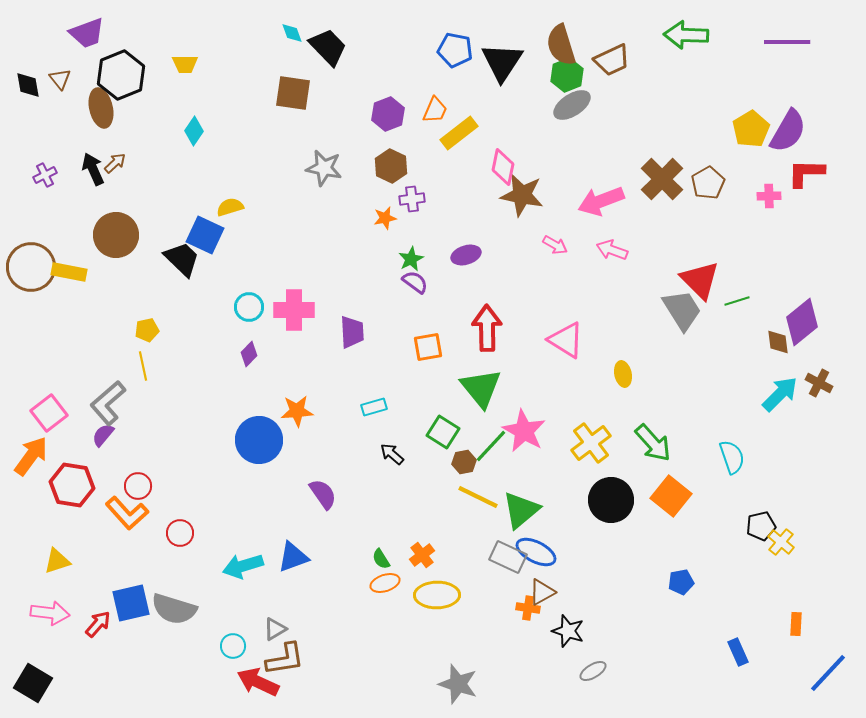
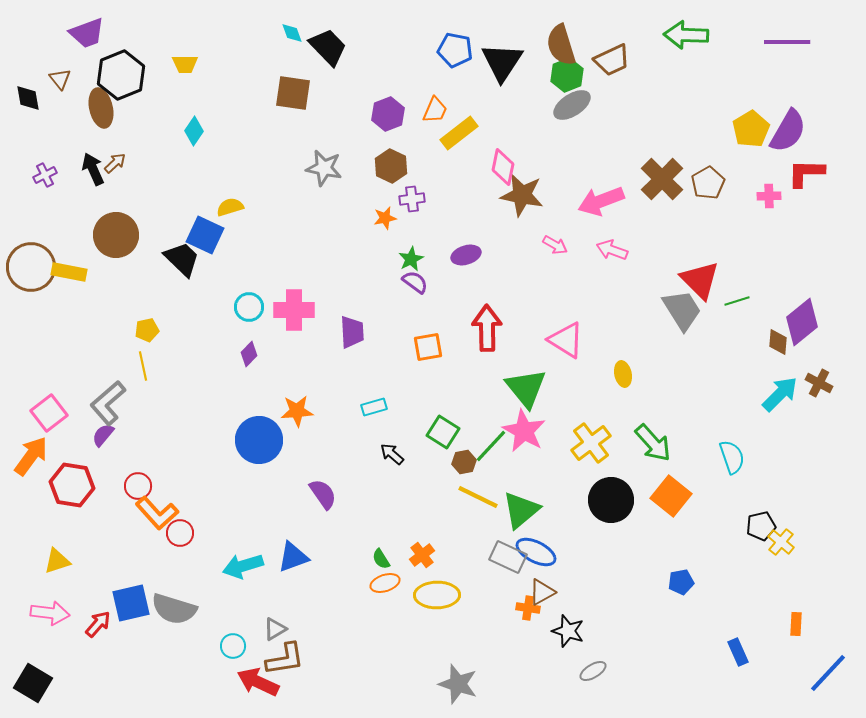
black diamond at (28, 85): moved 13 px down
brown diamond at (778, 342): rotated 12 degrees clockwise
green triangle at (481, 388): moved 45 px right
orange L-shape at (127, 513): moved 30 px right
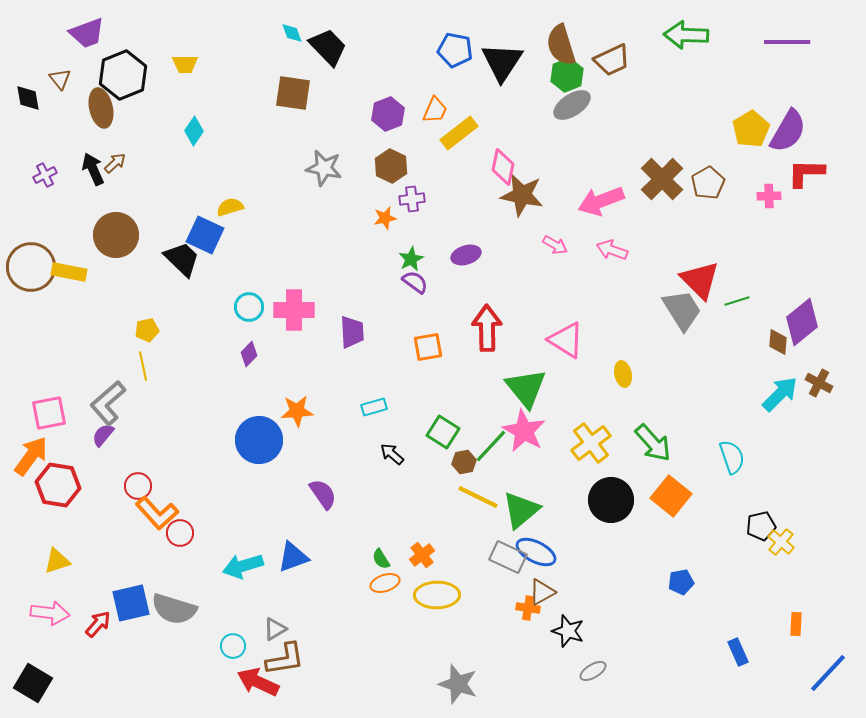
black hexagon at (121, 75): moved 2 px right
pink square at (49, 413): rotated 27 degrees clockwise
red hexagon at (72, 485): moved 14 px left
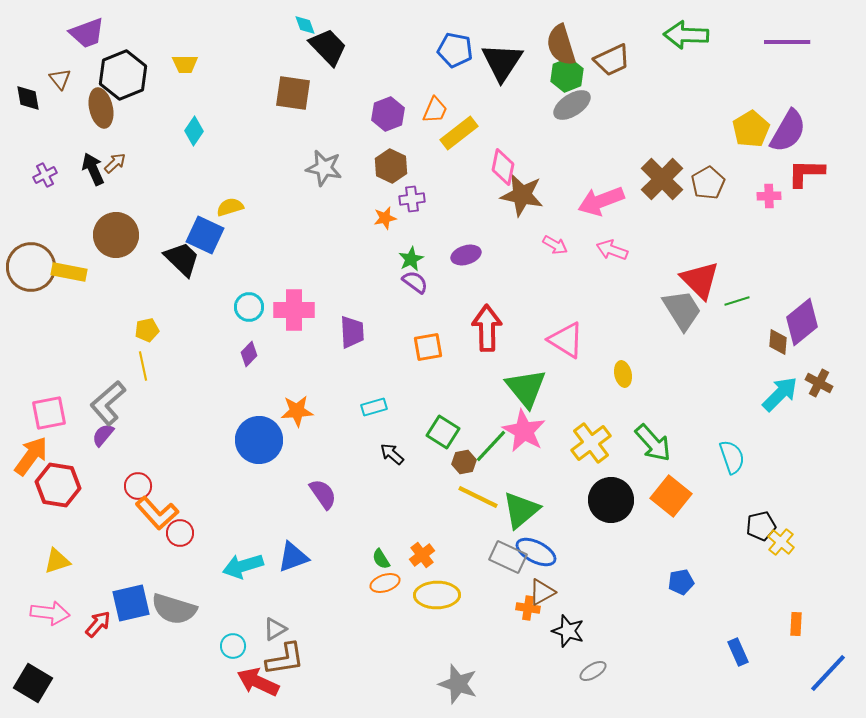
cyan diamond at (292, 33): moved 13 px right, 8 px up
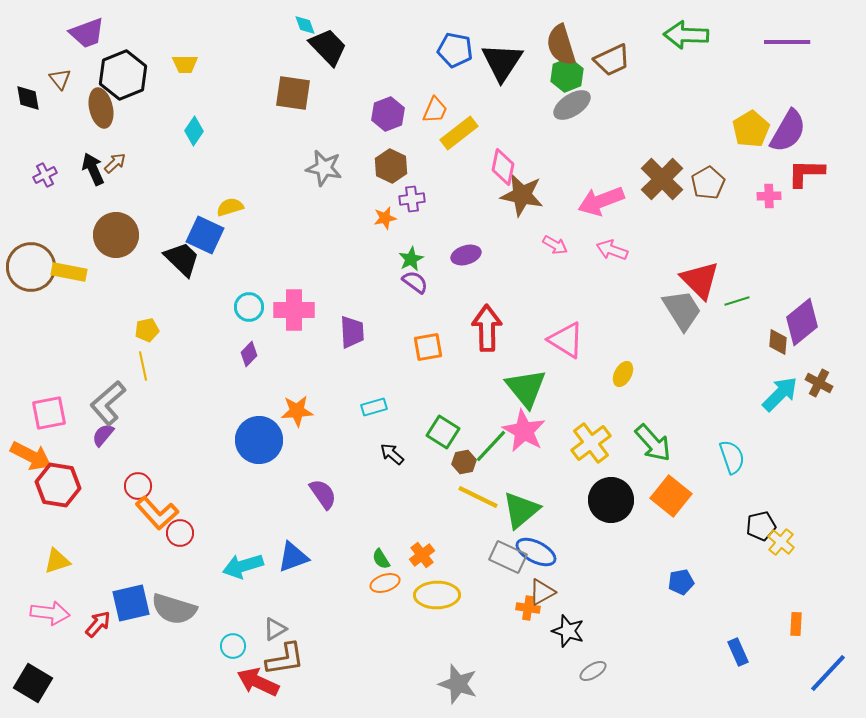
yellow ellipse at (623, 374): rotated 40 degrees clockwise
orange arrow at (31, 456): rotated 81 degrees clockwise
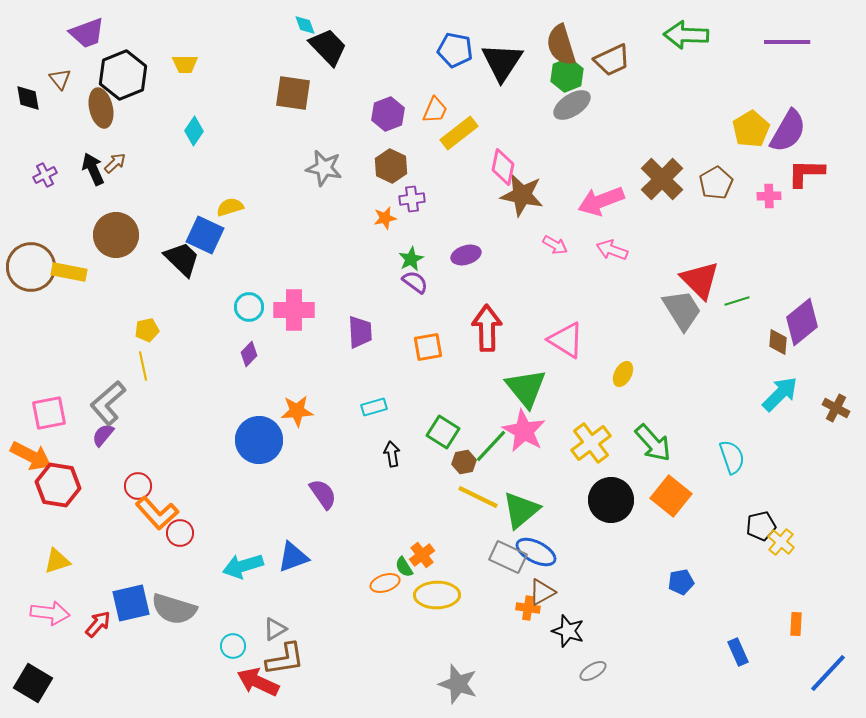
brown pentagon at (708, 183): moved 8 px right
purple trapezoid at (352, 332): moved 8 px right
brown cross at (819, 383): moved 17 px right, 25 px down
black arrow at (392, 454): rotated 40 degrees clockwise
green semicircle at (381, 559): moved 23 px right, 8 px down
